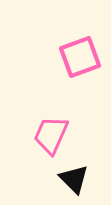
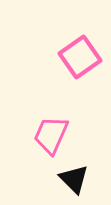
pink square: rotated 15 degrees counterclockwise
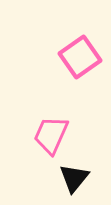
black triangle: moved 1 px up; rotated 24 degrees clockwise
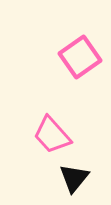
pink trapezoid: moved 1 px right; rotated 66 degrees counterclockwise
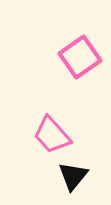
black triangle: moved 1 px left, 2 px up
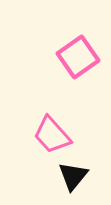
pink square: moved 2 px left
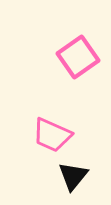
pink trapezoid: rotated 24 degrees counterclockwise
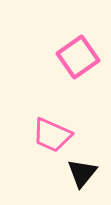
black triangle: moved 9 px right, 3 px up
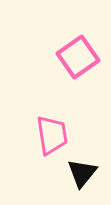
pink trapezoid: rotated 123 degrees counterclockwise
